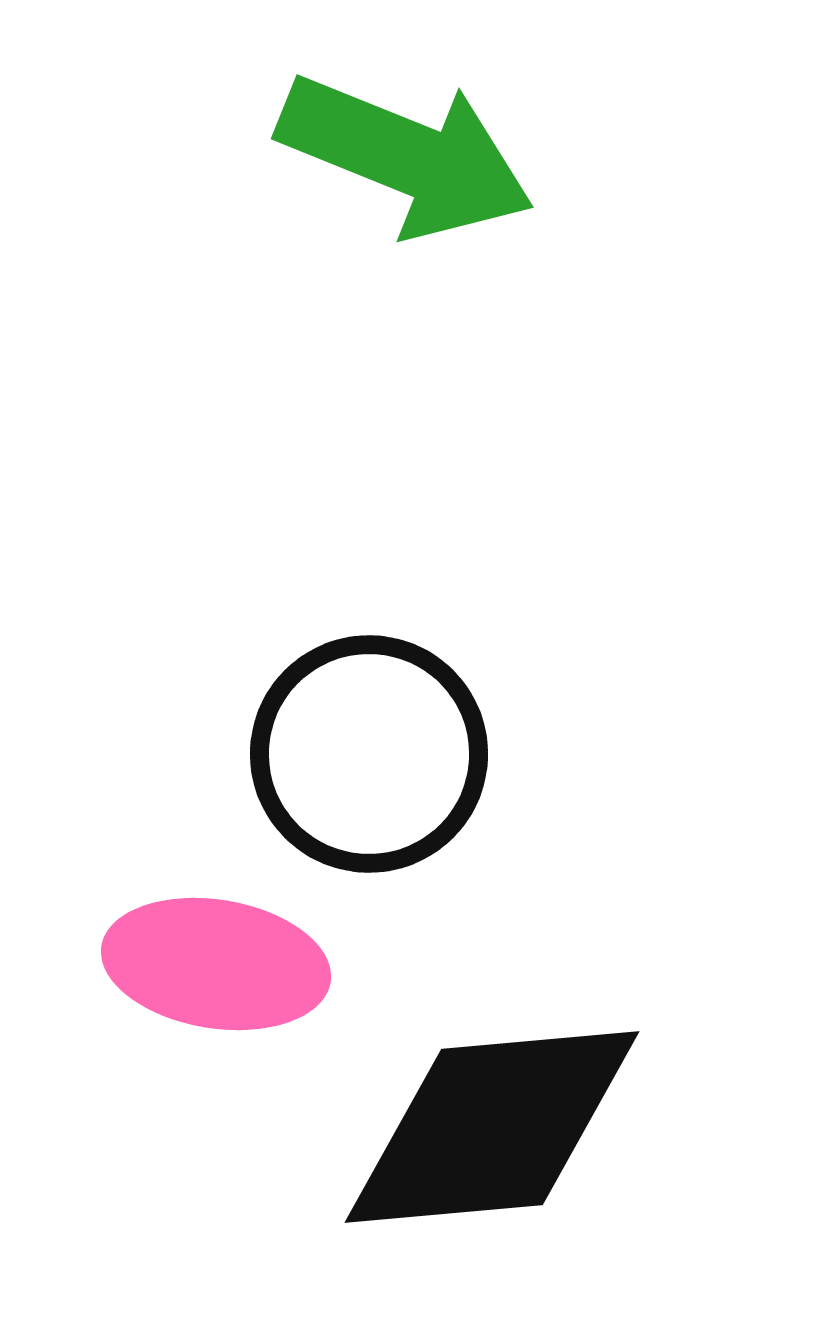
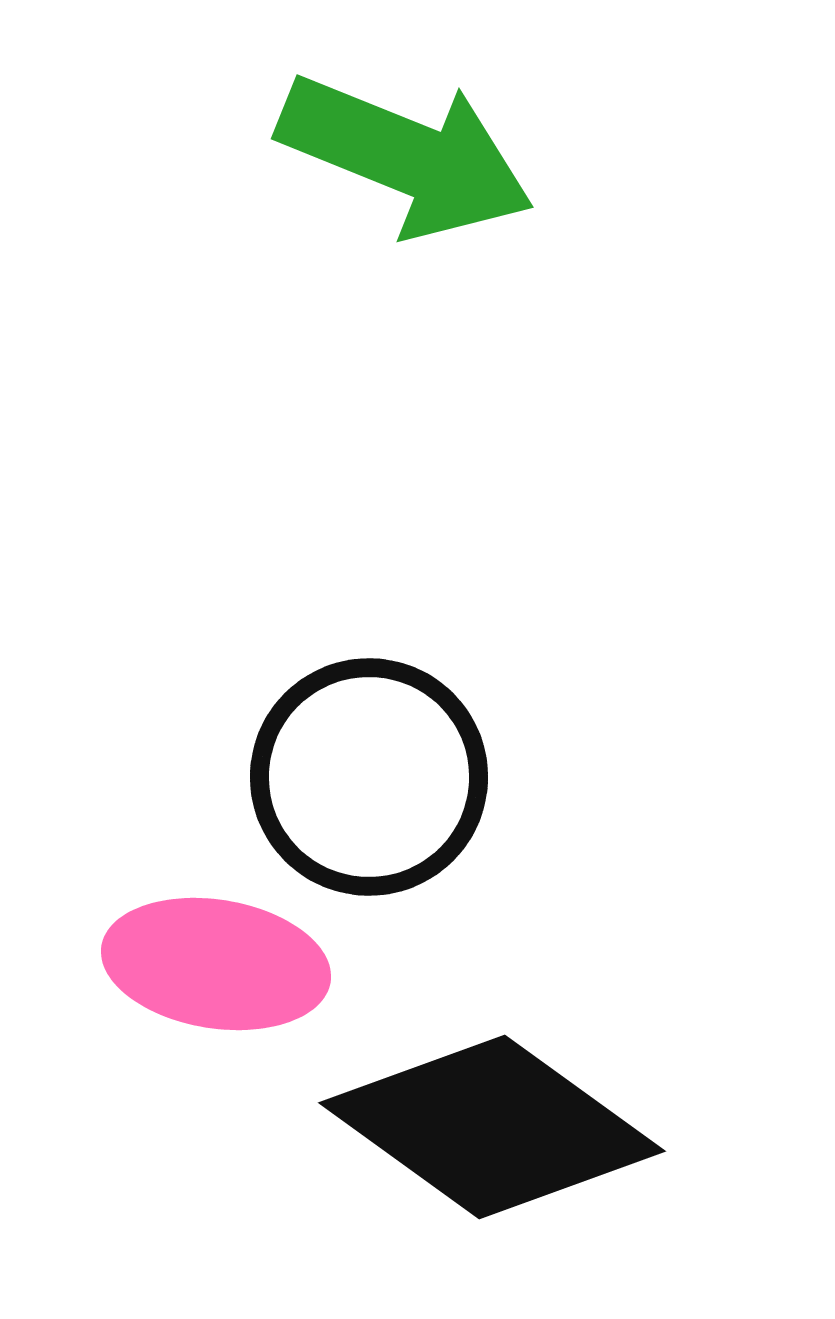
black circle: moved 23 px down
black diamond: rotated 41 degrees clockwise
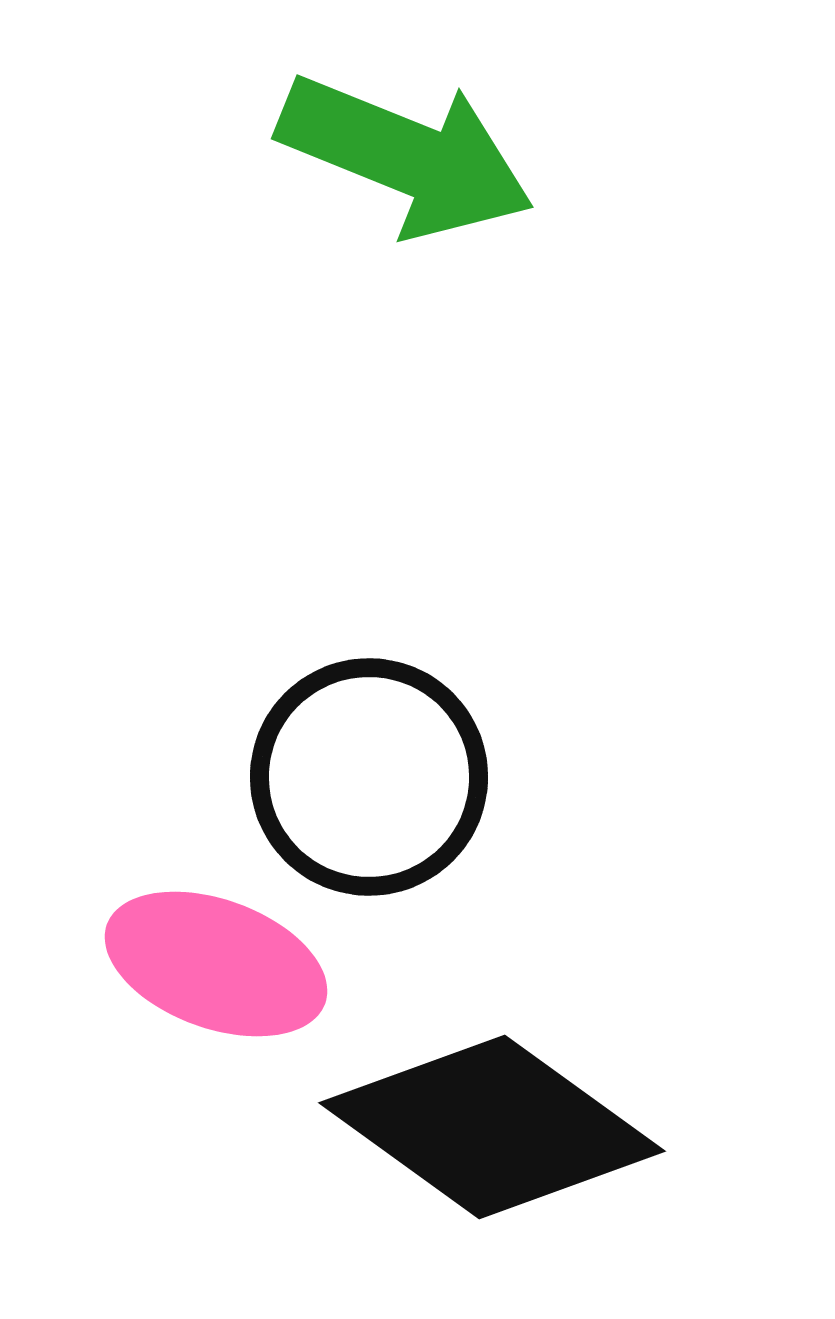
pink ellipse: rotated 11 degrees clockwise
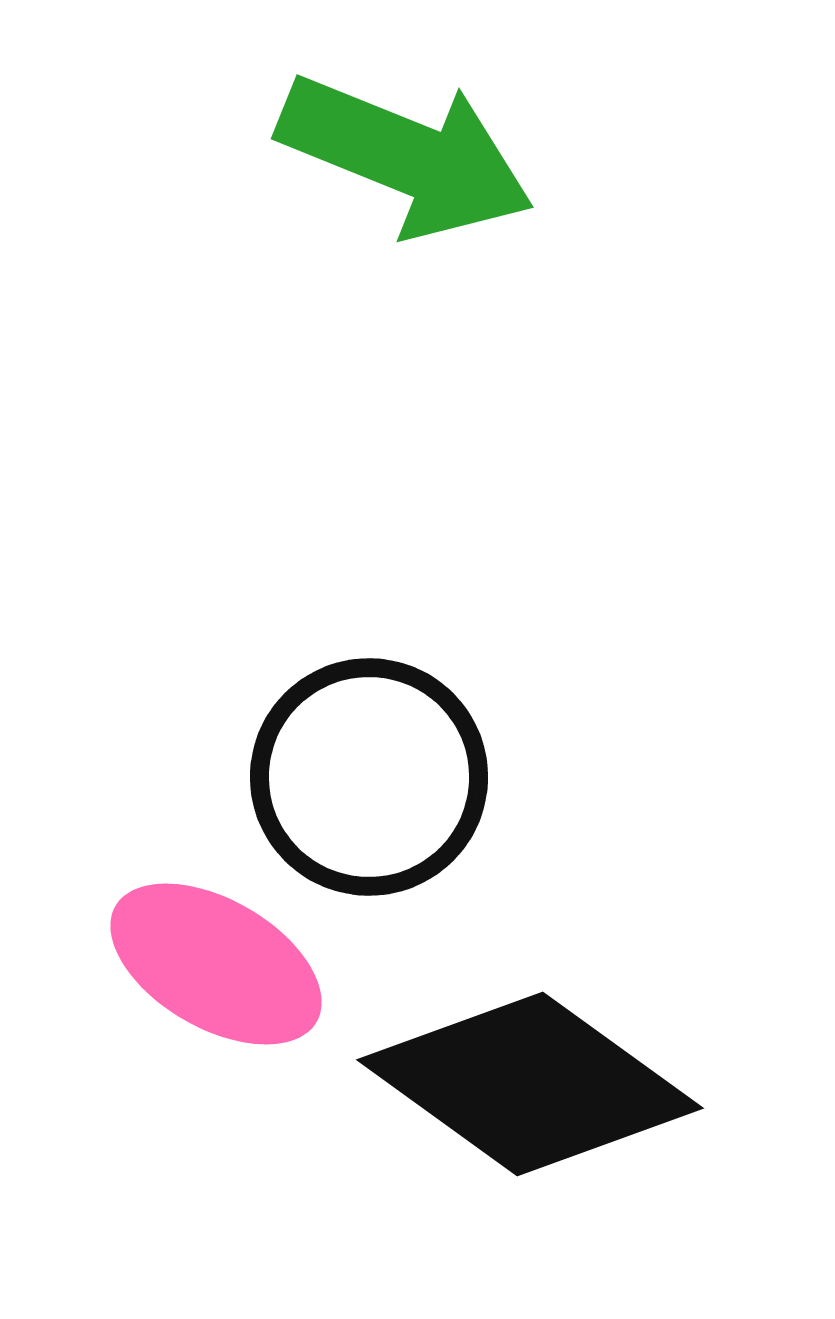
pink ellipse: rotated 10 degrees clockwise
black diamond: moved 38 px right, 43 px up
